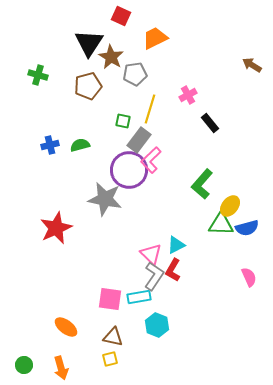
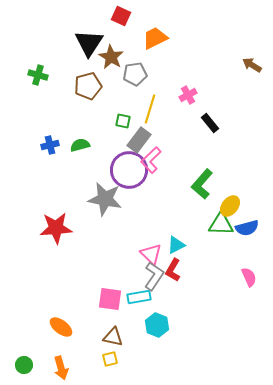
red star: rotated 20 degrees clockwise
orange ellipse: moved 5 px left
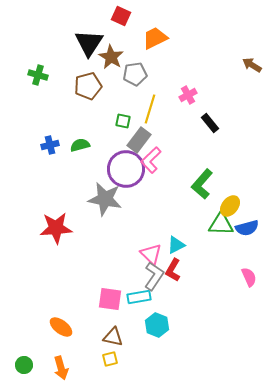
purple circle: moved 3 px left, 1 px up
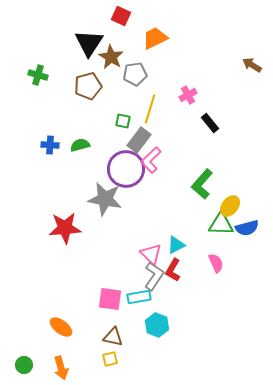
blue cross: rotated 18 degrees clockwise
red star: moved 9 px right
pink semicircle: moved 33 px left, 14 px up
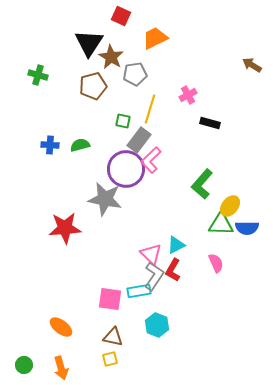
brown pentagon: moved 5 px right
black rectangle: rotated 36 degrees counterclockwise
blue semicircle: rotated 15 degrees clockwise
cyan rectangle: moved 6 px up
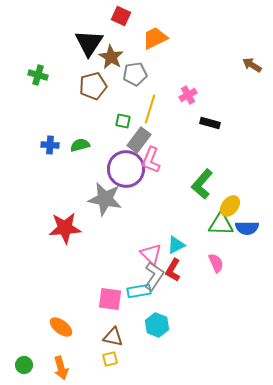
pink L-shape: rotated 24 degrees counterclockwise
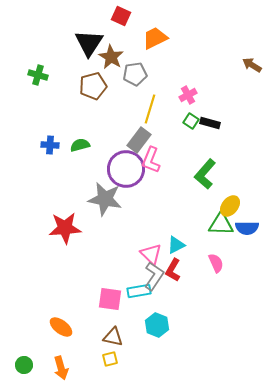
green square: moved 68 px right; rotated 21 degrees clockwise
green L-shape: moved 3 px right, 10 px up
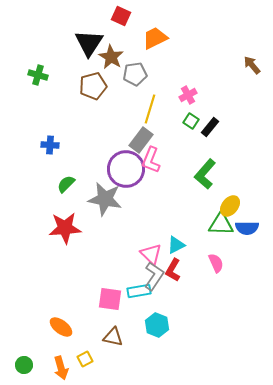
brown arrow: rotated 18 degrees clockwise
black rectangle: moved 4 px down; rotated 66 degrees counterclockwise
gray rectangle: moved 2 px right
green semicircle: moved 14 px left, 39 px down; rotated 30 degrees counterclockwise
yellow square: moved 25 px left; rotated 14 degrees counterclockwise
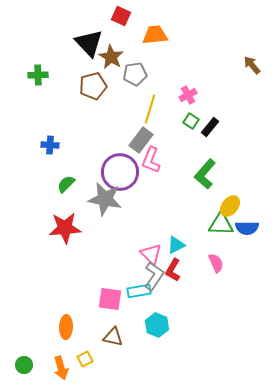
orange trapezoid: moved 3 px up; rotated 20 degrees clockwise
black triangle: rotated 16 degrees counterclockwise
green cross: rotated 18 degrees counterclockwise
purple circle: moved 6 px left, 3 px down
orange ellipse: moved 5 px right; rotated 55 degrees clockwise
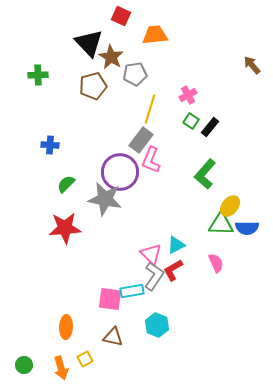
red L-shape: rotated 30 degrees clockwise
cyan rectangle: moved 7 px left
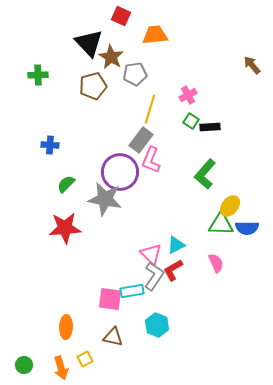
black rectangle: rotated 48 degrees clockwise
